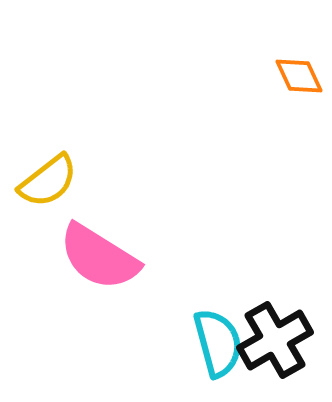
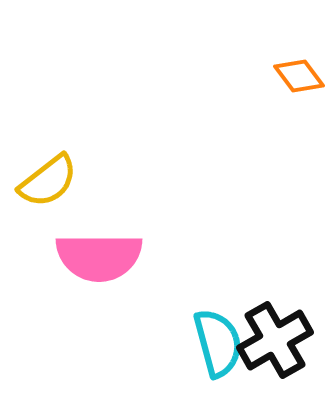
orange diamond: rotated 12 degrees counterclockwise
pink semicircle: rotated 32 degrees counterclockwise
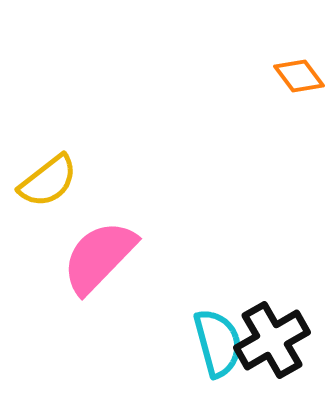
pink semicircle: rotated 134 degrees clockwise
black cross: moved 3 px left
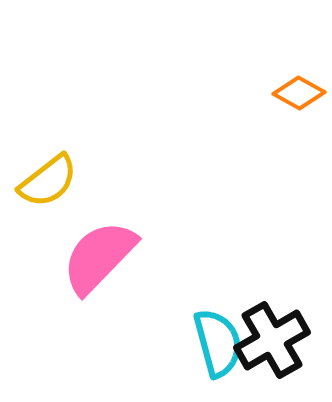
orange diamond: moved 17 px down; rotated 24 degrees counterclockwise
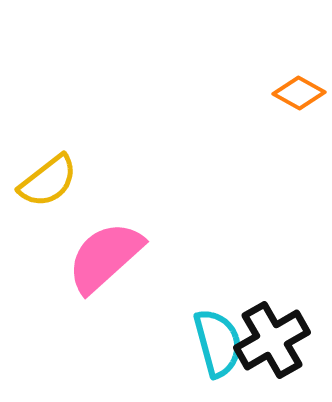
pink semicircle: moved 6 px right; rotated 4 degrees clockwise
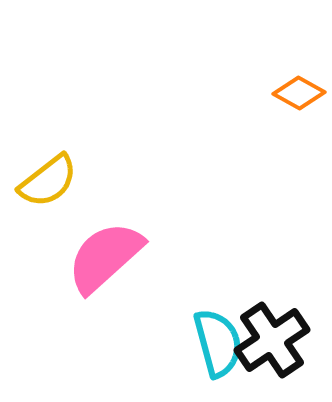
black cross: rotated 4 degrees counterclockwise
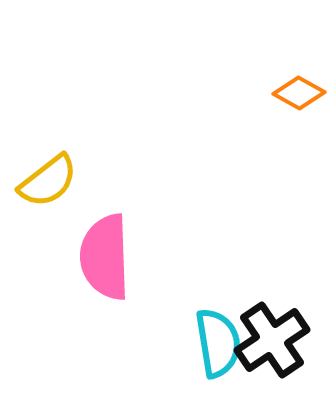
pink semicircle: rotated 50 degrees counterclockwise
cyan semicircle: rotated 6 degrees clockwise
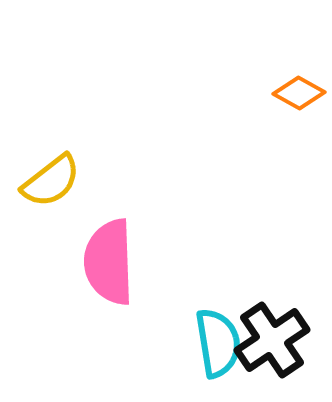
yellow semicircle: moved 3 px right
pink semicircle: moved 4 px right, 5 px down
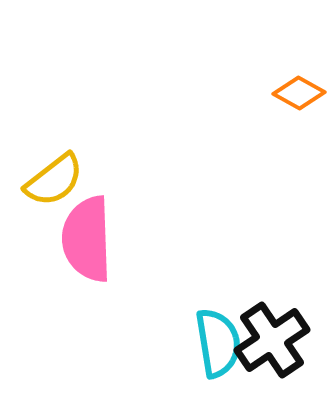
yellow semicircle: moved 3 px right, 1 px up
pink semicircle: moved 22 px left, 23 px up
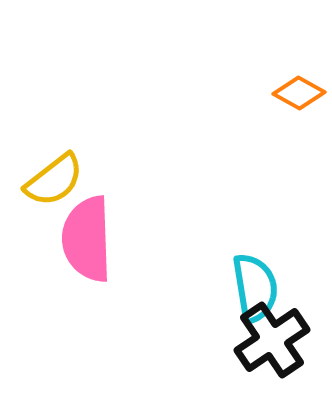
cyan semicircle: moved 37 px right, 55 px up
